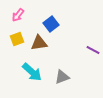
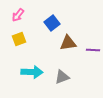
blue square: moved 1 px right, 1 px up
yellow square: moved 2 px right
brown triangle: moved 29 px right
purple line: rotated 24 degrees counterclockwise
cyan arrow: rotated 40 degrees counterclockwise
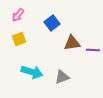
brown triangle: moved 4 px right
cyan arrow: rotated 15 degrees clockwise
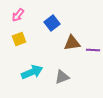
cyan arrow: rotated 40 degrees counterclockwise
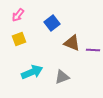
brown triangle: rotated 30 degrees clockwise
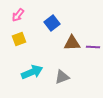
brown triangle: rotated 24 degrees counterclockwise
purple line: moved 3 px up
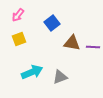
brown triangle: rotated 12 degrees clockwise
gray triangle: moved 2 px left
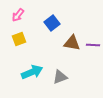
purple line: moved 2 px up
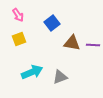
pink arrow: rotated 72 degrees counterclockwise
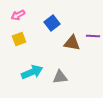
pink arrow: rotated 96 degrees clockwise
purple line: moved 9 px up
gray triangle: rotated 14 degrees clockwise
